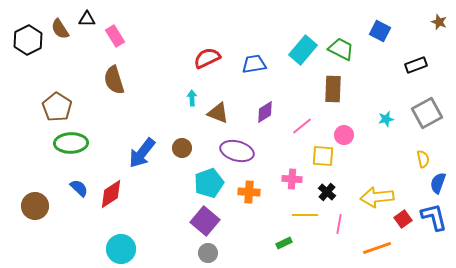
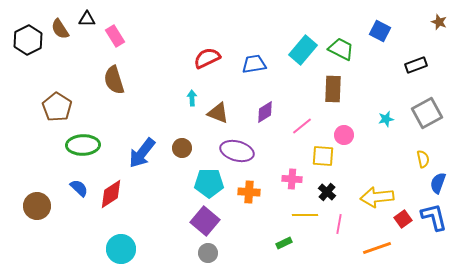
green ellipse at (71, 143): moved 12 px right, 2 px down
cyan pentagon at (209, 183): rotated 20 degrees clockwise
brown circle at (35, 206): moved 2 px right
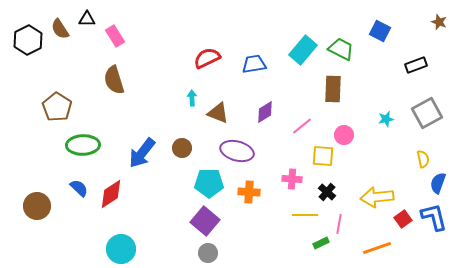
green rectangle at (284, 243): moved 37 px right
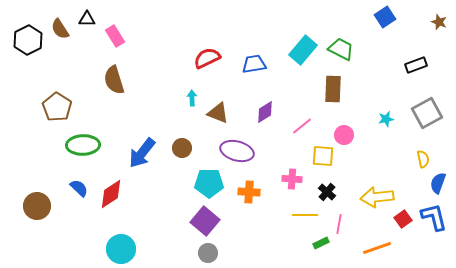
blue square at (380, 31): moved 5 px right, 14 px up; rotated 30 degrees clockwise
